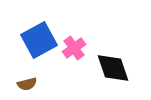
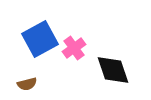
blue square: moved 1 px right, 1 px up
black diamond: moved 2 px down
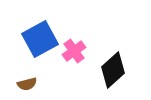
pink cross: moved 3 px down
black diamond: rotated 66 degrees clockwise
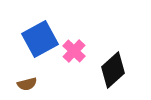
pink cross: rotated 10 degrees counterclockwise
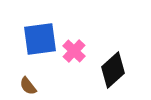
blue square: rotated 21 degrees clockwise
brown semicircle: moved 1 px right, 2 px down; rotated 66 degrees clockwise
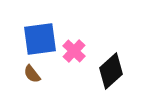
black diamond: moved 2 px left, 1 px down
brown semicircle: moved 4 px right, 12 px up
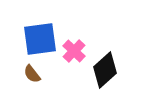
black diamond: moved 6 px left, 1 px up
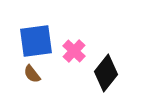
blue square: moved 4 px left, 2 px down
black diamond: moved 1 px right, 3 px down; rotated 9 degrees counterclockwise
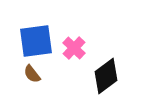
pink cross: moved 3 px up
black diamond: moved 3 px down; rotated 15 degrees clockwise
